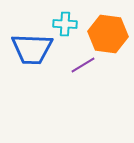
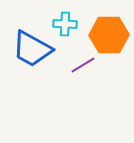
orange hexagon: moved 1 px right, 1 px down; rotated 9 degrees counterclockwise
blue trapezoid: rotated 27 degrees clockwise
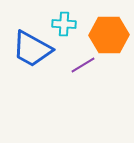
cyan cross: moved 1 px left
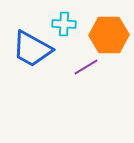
purple line: moved 3 px right, 2 px down
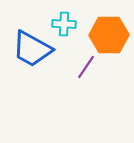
purple line: rotated 25 degrees counterclockwise
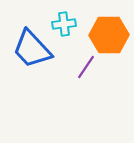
cyan cross: rotated 10 degrees counterclockwise
blue trapezoid: rotated 18 degrees clockwise
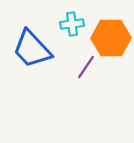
cyan cross: moved 8 px right
orange hexagon: moved 2 px right, 3 px down
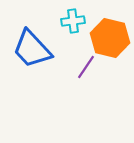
cyan cross: moved 1 px right, 3 px up
orange hexagon: moved 1 px left; rotated 15 degrees clockwise
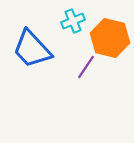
cyan cross: rotated 15 degrees counterclockwise
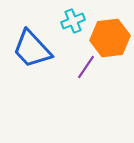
orange hexagon: rotated 21 degrees counterclockwise
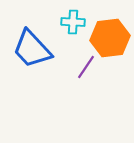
cyan cross: moved 1 px down; rotated 25 degrees clockwise
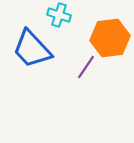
cyan cross: moved 14 px left, 7 px up; rotated 15 degrees clockwise
